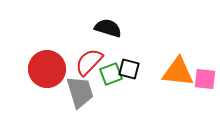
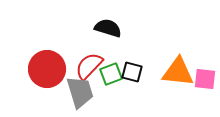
red semicircle: moved 4 px down
black square: moved 3 px right, 3 px down
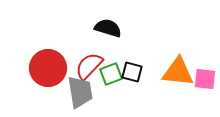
red circle: moved 1 px right, 1 px up
gray trapezoid: rotated 8 degrees clockwise
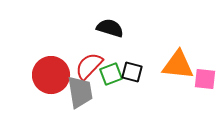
black semicircle: moved 2 px right
red circle: moved 3 px right, 7 px down
orange triangle: moved 7 px up
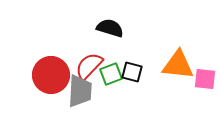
gray trapezoid: moved 1 px up; rotated 12 degrees clockwise
